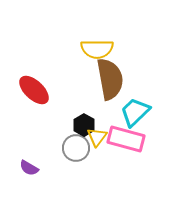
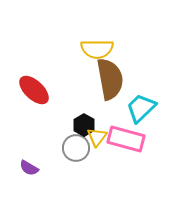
cyan trapezoid: moved 6 px right, 4 px up
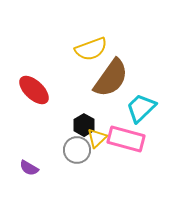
yellow semicircle: moved 6 px left; rotated 20 degrees counterclockwise
brown semicircle: moved 1 px right, 1 px up; rotated 45 degrees clockwise
yellow triangle: moved 1 px down; rotated 10 degrees clockwise
gray circle: moved 1 px right, 2 px down
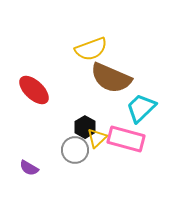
brown semicircle: rotated 78 degrees clockwise
black hexagon: moved 1 px right, 2 px down
gray circle: moved 2 px left
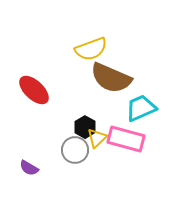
cyan trapezoid: rotated 20 degrees clockwise
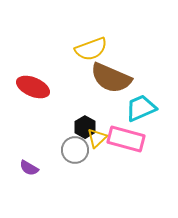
red ellipse: moved 1 px left, 3 px up; rotated 20 degrees counterclockwise
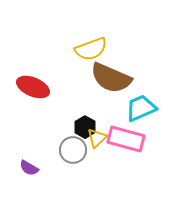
gray circle: moved 2 px left
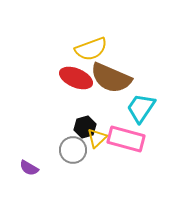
red ellipse: moved 43 px right, 9 px up
cyan trapezoid: rotated 32 degrees counterclockwise
black hexagon: rotated 15 degrees clockwise
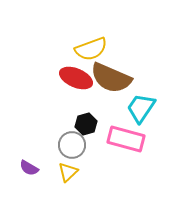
black hexagon: moved 1 px right, 3 px up
yellow triangle: moved 29 px left, 34 px down
gray circle: moved 1 px left, 5 px up
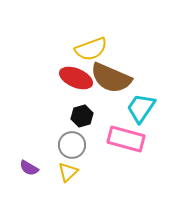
black hexagon: moved 4 px left, 8 px up
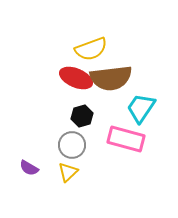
brown semicircle: rotated 30 degrees counterclockwise
